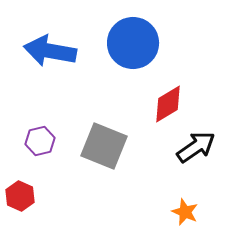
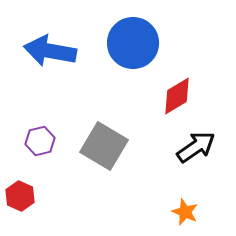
red diamond: moved 9 px right, 8 px up
gray square: rotated 9 degrees clockwise
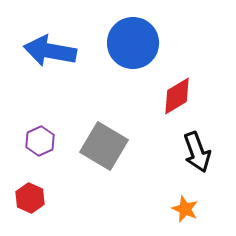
purple hexagon: rotated 12 degrees counterclockwise
black arrow: moved 1 px right, 5 px down; rotated 105 degrees clockwise
red hexagon: moved 10 px right, 2 px down
orange star: moved 3 px up
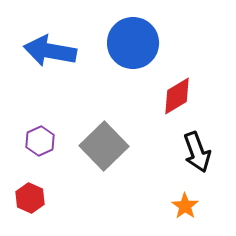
gray square: rotated 15 degrees clockwise
orange star: moved 3 px up; rotated 12 degrees clockwise
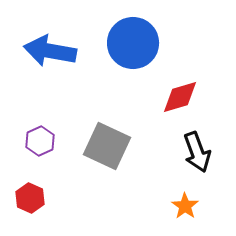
red diamond: moved 3 px right, 1 px down; rotated 15 degrees clockwise
gray square: moved 3 px right; rotated 21 degrees counterclockwise
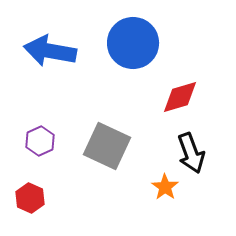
black arrow: moved 6 px left, 1 px down
orange star: moved 20 px left, 19 px up
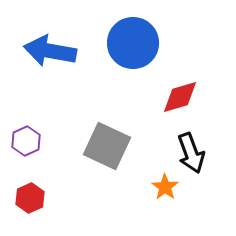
purple hexagon: moved 14 px left
red hexagon: rotated 12 degrees clockwise
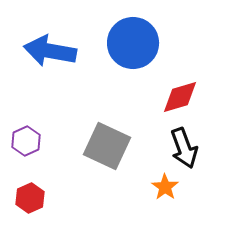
black arrow: moved 7 px left, 5 px up
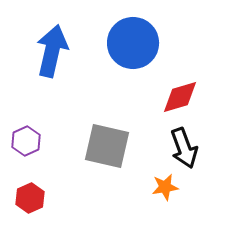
blue arrow: moved 2 px right; rotated 93 degrees clockwise
gray square: rotated 12 degrees counterclockwise
orange star: rotated 28 degrees clockwise
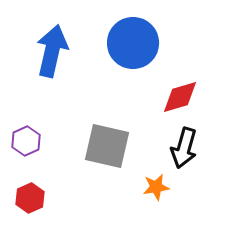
black arrow: rotated 36 degrees clockwise
orange star: moved 9 px left
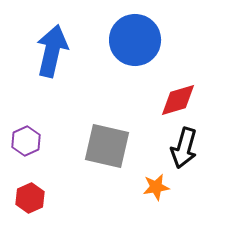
blue circle: moved 2 px right, 3 px up
red diamond: moved 2 px left, 3 px down
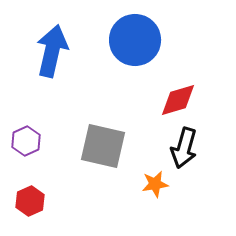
gray square: moved 4 px left
orange star: moved 1 px left, 3 px up
red hexagon: moved 3 px down
